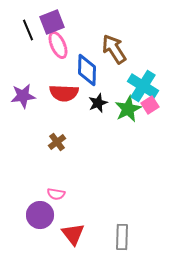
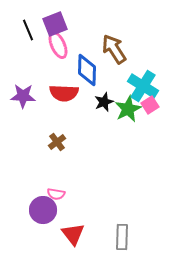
purple square: moved 3 px right, 2 px down
purple star: rotated 10 degrees clockwise
black star: moved 6 px right, 1 px up
purple circle: moved 3 px right, 5 px up
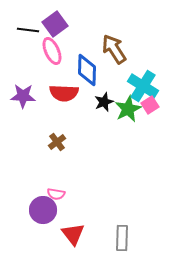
purple square: rotated 15 degrees counterclockwise
black line: rotated 60 degrees counterclockwise
pink ellipse: moved 6 px left, 6 px down
gray rectangle: moved 1 px down
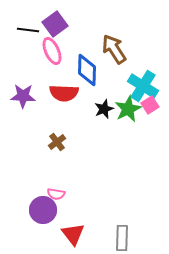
black star: moved 7 px down
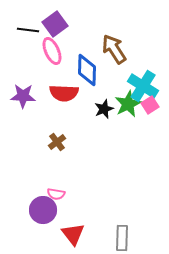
green star: moved 5 px up
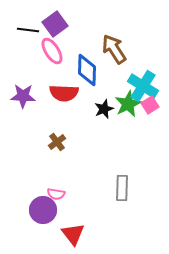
pink ellipse: rotated 8 degrees counterclockwise
gray rectangle: moved 50 px up
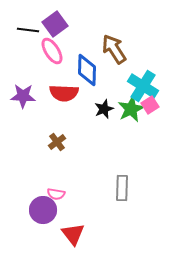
green star: moved 3 px right, 5 px down
